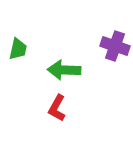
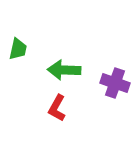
purple cross: moved 37 px down
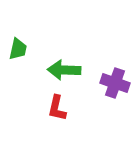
red L-shape: rotated 16 degrees counterclockwise
